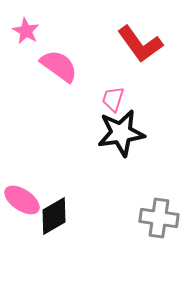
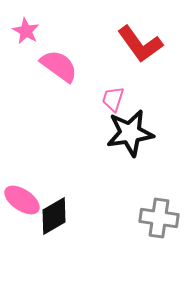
black star: moved 9 px right
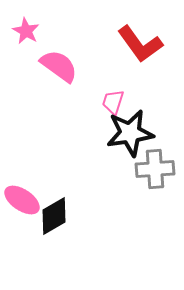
pink trapezoid: moved 3 px down
gray cross: moved 4 px left, 49 px up; rotated 12 degrees counterclockwise
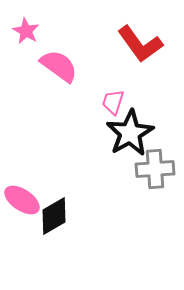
black star: rotated 21 degrees counterclockwise
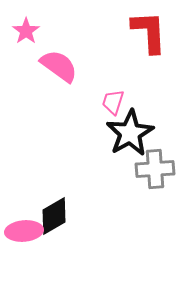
pink star: rotated 8 degrees clockwise
red L-shape: moved 9 px right, 12 px up; rotated 147 degrees counterclockwise
pink ellipse: moved 2 px right, 31 px down; rotated 39 degrees counterclockwise
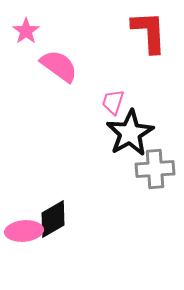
black diamond: moved 1 px left, 3 px down
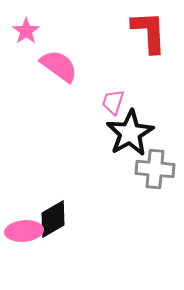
gray cross: rotated 9 degrees clockwise
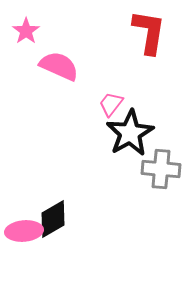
red L-shape: rotated 12 degrees clockwise
pink semicircle: rotated 12 degrees counterclockwise
pink trapezoid: moved 2 px left, 2 px down; rotated 20 degrees clockwise
gray cross: moved 6 px right
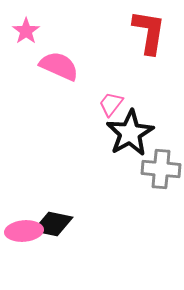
black diamond: moved 5 px down; rotated 42 degrees clockwise
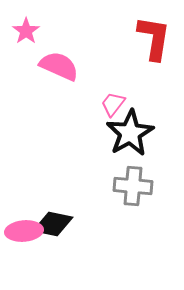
red L-shape: moved 5 px right, 6 px down
pink trapezoid: moved 2 px right
gray cross: moved 28 px left, 17 px down
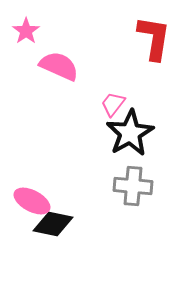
pink ellipse: moved 8 px right, 30 px up; rotated 33 degrees clockwise
